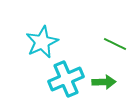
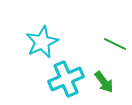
green arrow: rotated 55 degrees clockwise
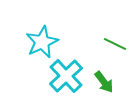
cyan cross: moved 3 px up; rotated 20 degrees counterclockwise
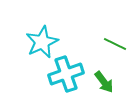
cyan cross: moved 2 px up; rotated 24 degrees clockwise
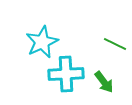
cyan cross: rotated 16 degrees clockwise
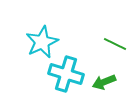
cyan cross: rotated 20 degrees clockwise
green arrow: rotated 105 degrees clockwise
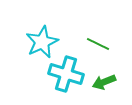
green line: moved 17 px left
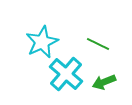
cyan cross: rotated 24 degrees clockwise
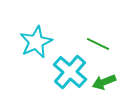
cyan star: moved 6 px left
cyan cross: moved 4 px right, 2 px up
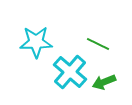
cyan star: rotated 24 degrees clockwise
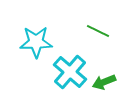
green line: moved 13 px up
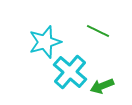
cyan star: moved 9 px right; rotated 16 degrees counterclockwise
green arrow: moved 2 px left, 4 px down
